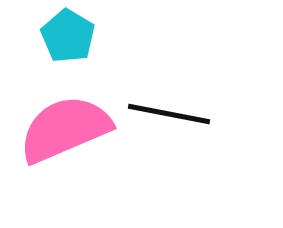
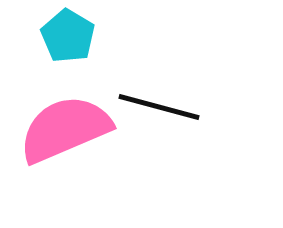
black line: moved 10 px left, 7 px up; rotated 4 degrees clockwise
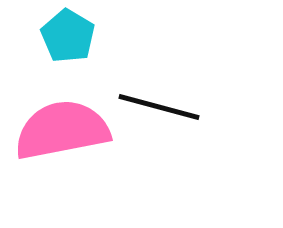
pink semicircle: moved 3 px left, 1 px down; rotated 12 degrees clockwise
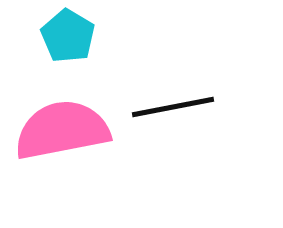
black line: moved 14 px right; rotated 26 degrees counterclockwise
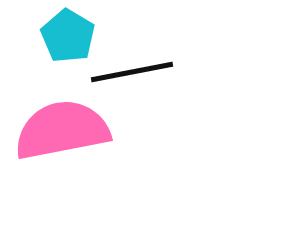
black line: moved 41 px left, 35 px up
